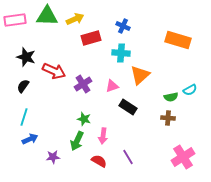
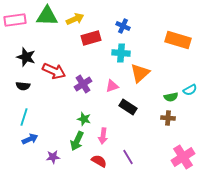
orange triangle: moved 2 px up
black semicircle: rotated 120 degrees counterclockwise
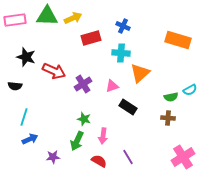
yellow arrow: moved 2 px left, 1 px up
black semicircle: moved 8 px left
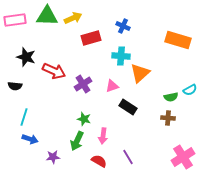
cyan cross: moved 3 px down
blue arrow: rotated 42 degrees clockwise
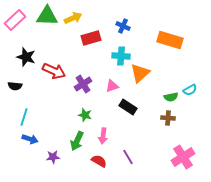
pink rectangle: rotated 35 degrees counterclockwise
orange rectangle: moved 8 px left
green star: moved 1 px right, 4 px up
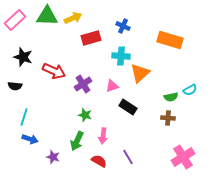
black star: moved 3 px left
purple star: rotated 24 degrees clockwise
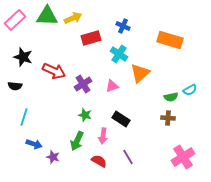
cyan cross: moved 2 px left, 2 px up; rotated 30 degrees clockwise
black rectangle: moved 7 px left, 12 px down
blue arrow: moved 4 px right, 5 px down
